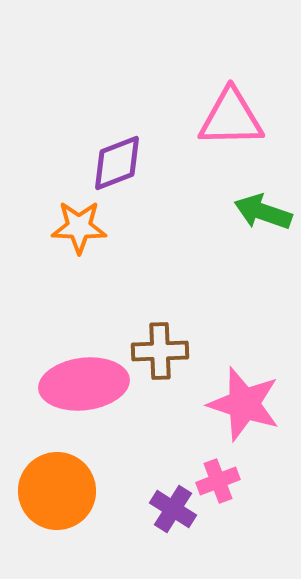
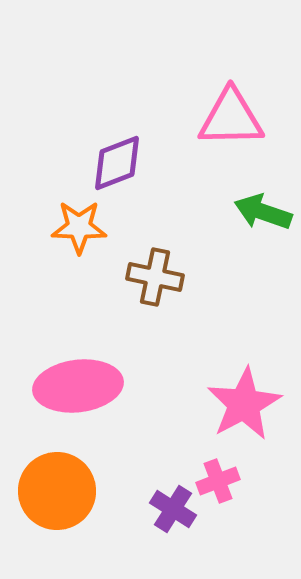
brown cross: moved 5 px left, 74 px up; rotated 14 degrees clockwise
pink ellipse: moved 6 px left, 2 px down
pink star: rotated 26 degrees clockwise
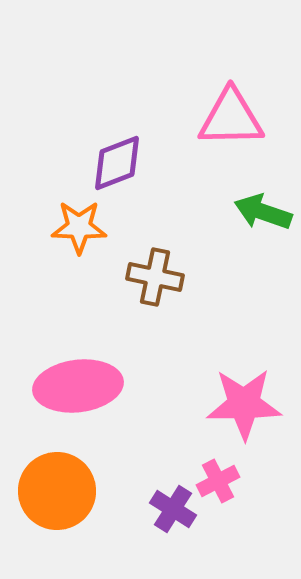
pink star: rotated 28 degrees clockwise
pink cross: rotated 6 degrees counterclockwise
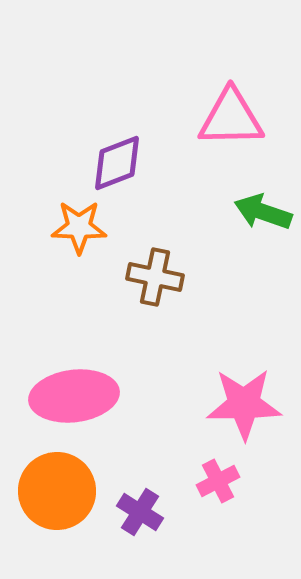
pink ellipse: moved 4 px left, 10 px down
purple cross: moved 33 px left, 3 px down
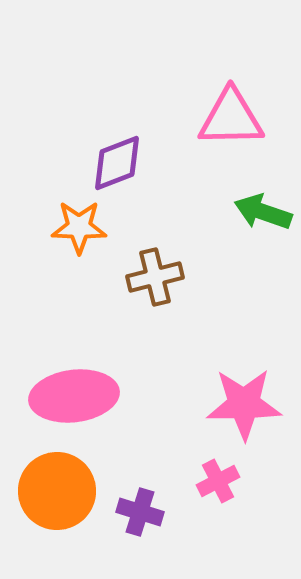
brown cross: rotated 26 degrees counterclockwise
purple cross: rotated 15 degrees counterclockwise
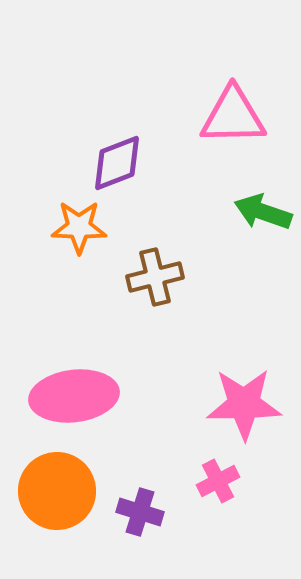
pink triangle: moved 2 px right, 2 px up
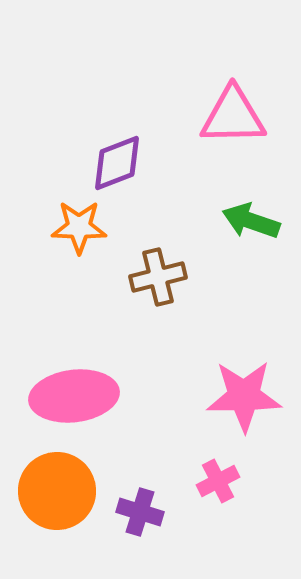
green arrow: moved 12 px left, 9 px down
brown cross: moved 3 px right
pink star: moved 8 px up
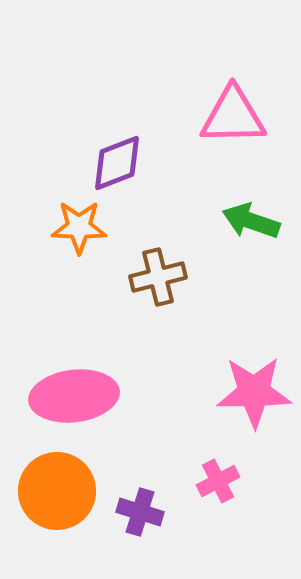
pink star: moved 10 px right, 4 px up
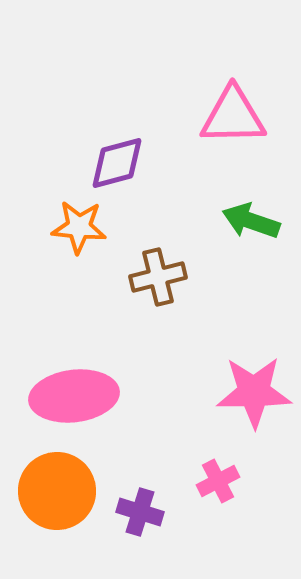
purple diamond: rotated 6 degrees clockwise
orange star: rotated 4 degrees clockwise
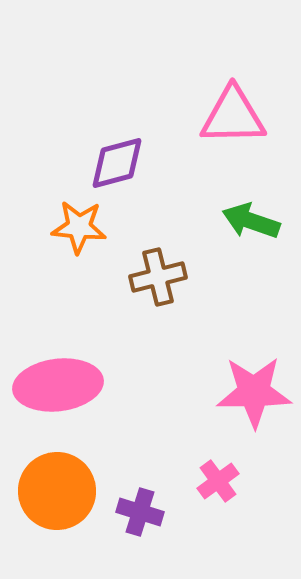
pink ellipse: moved 16 px left, 11 px up
pink cross: rotated 9 degrees counterclockwise
